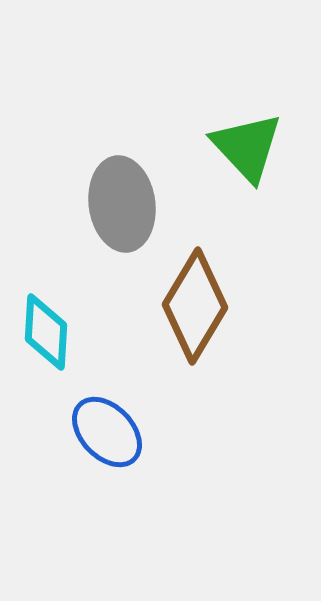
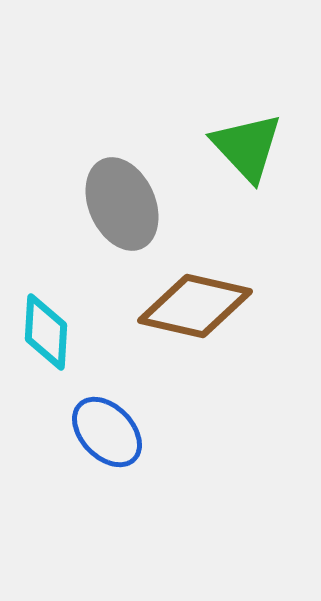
gray ellipse: rotated 16 degrees counterclockwise
brown diamond: rotated 72 degrees clockwise
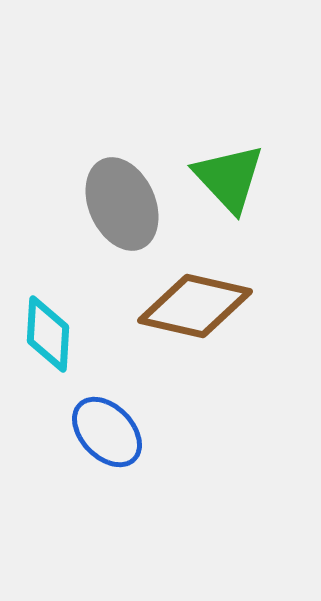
green triangle: moved 18 px left, 31 px down
cyan diamond: moved 2 px right, 2 px down
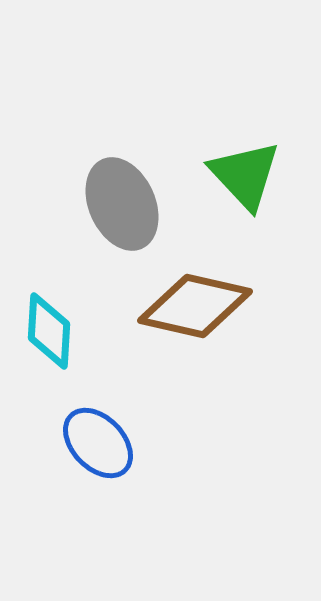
green triangle: moved 16 px right, 3 px up
cyan diamond: moved 1 px right, 3 px up
blue ellipse: moved 9 px left, 11 px down
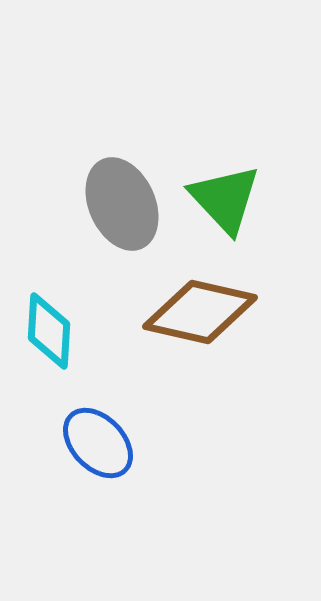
green triangle: moved 20 px left, 24 px down
brown diamond: moved 5 px right, 6 px down
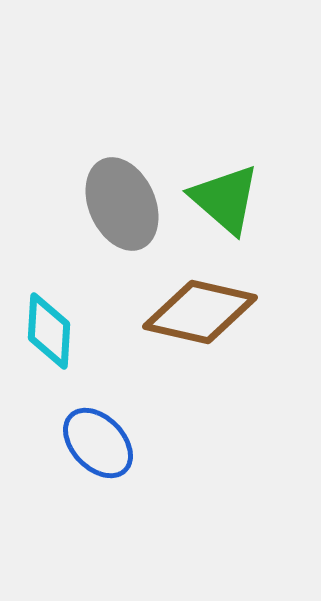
green triangle: rotated 6 degrees counterclockwise
